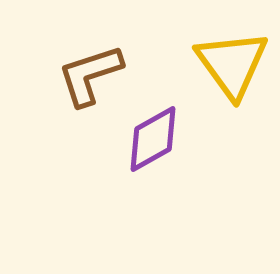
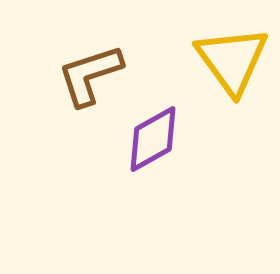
yellow triangle: moved 4 px up
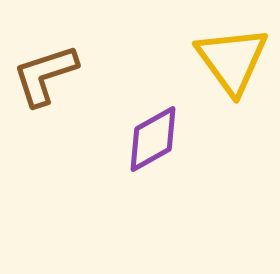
brown L-shape: moved 45 px left
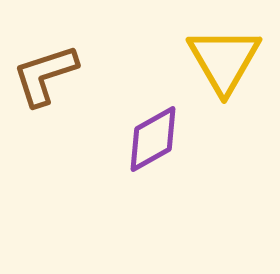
yellow triangle: moved 8 px left; rotated 6 degrees clockwise
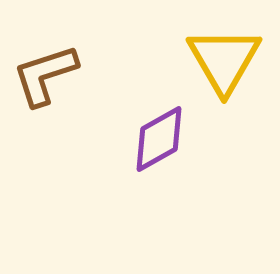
purple diamond: moved 6 px right
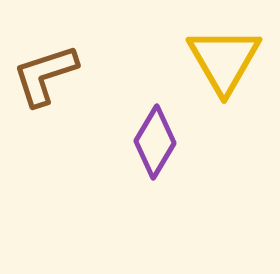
purple diamond: moved 4 px left, 3 px down; rotated 30 degrees counterclockwise
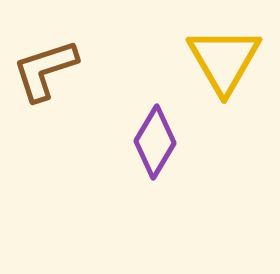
brown L-shape: moved 5 px up
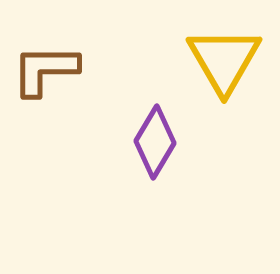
brown L-shape: rotated 18 degrees clockwise
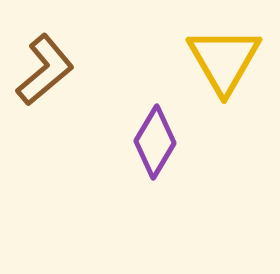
brown L-shape: rotated 140 degrees clockwise
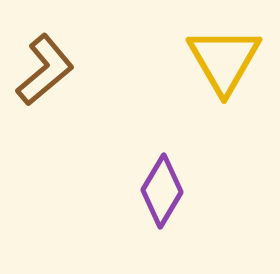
purple diamond: moved 7 px right, 49 px down
